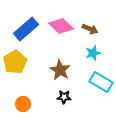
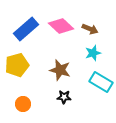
yellow pentagon: moved 2 px right, 3 px down; rotated 15 degrees clockwise
brown star: rotated 15 degrees counterclockwise
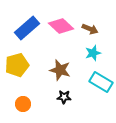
blue rectangle: moved 1 px right, 1 px up
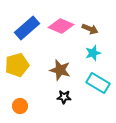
pink diamond: rotated 20 degrees counterclockwise
cyan rectangle: moved 3 px left, 1 px down
orange circle: moved 3 px left, 2 px down
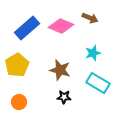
brown arrow: moved 11 px up
yellow pentagon: rotated 15 degrees counterclockwise
orange circle: moved 1 px left, 4 px up
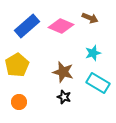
blue rectangle: moved 2 px up
brown star: moved 3 px right, 2 px down
black star: rotated 16 degrees clockwise
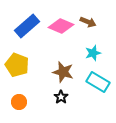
brown arrow: moved 2 px left, 4 px down
yellow pentagon: rotated 20 degrees counterclockwise
cyan rectangle: moved 1 px up
black star: moved 3 px left; rotated 16 degrees clockwise
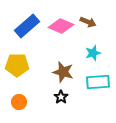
yellow pentagon: rotated 20 degrees counterclockwise
cyan rectangle: rotated 35 degrees counterclockwise
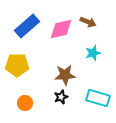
pink diamond: moved 3 px down; rotated 35 degrees counterclockwise
brown star: moved 2 px right, 3 px down; rotated 20 degrees counterclockwise
cyan rectangle: moved 16 px down; rotated 20 degrees clockwise
black star: rotated 16 degrees clockwise
orange circle: moved 6 px right, 1 px down
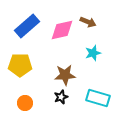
pink diamond: moved 1 px right, 1 px down
yellow pentagon: moved 3 px right
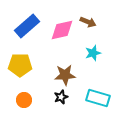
orange circle: moved 1 px left, 3 px up
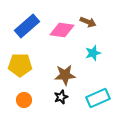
pink diamond: rotated 20 degrees clockwise
cyan rectangle: rotated 40 degrees counterclockwise
